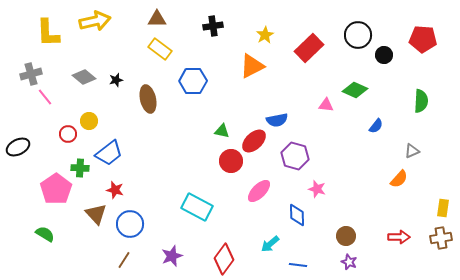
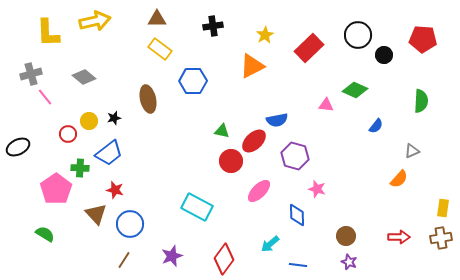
black star at (116, 80): moved 2 px left, 38 px down
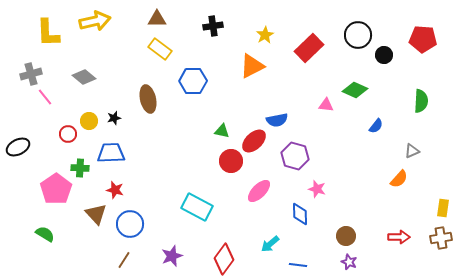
blue trapezoid at (109, 153): moved 2 px right; rotated 144 degrees counterclockwise
blue diamond at (297, 215): moved 3 px right, 1 px up
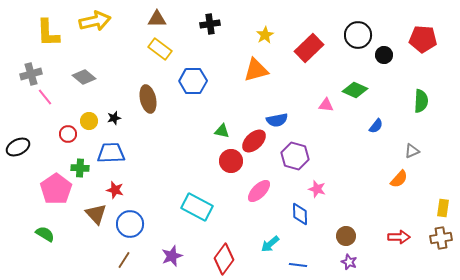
black cross at (213, 26): moved 3 px left, 2 px up
orange triangle at (252, 66): moved 4 px right, 4 px down; rotated 12 degrees clockwise
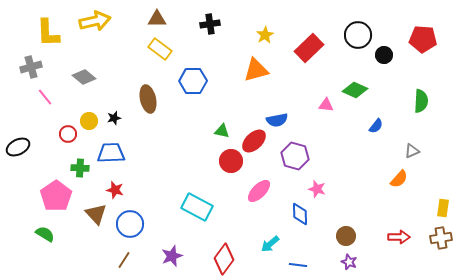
gray cross at (31, 74): moved 7 px up
pink pentagon at (56, 189): moved 7 px down
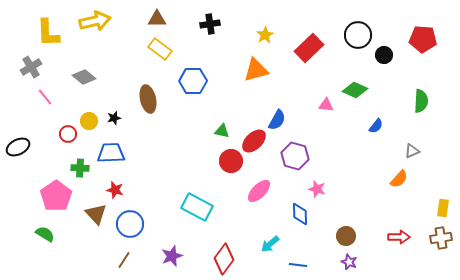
gray cross at (31, 67): rotated 15 degrees counterclockwise
blue semicircle at (277, 120): rotated 50 degrees counterclockwise
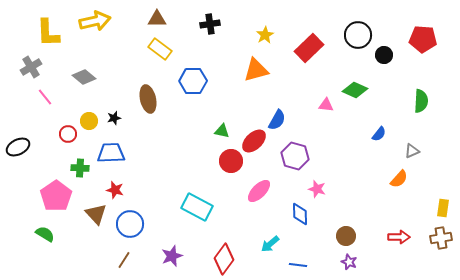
blue semicircle at (376, 126): moved 3 px right, 8 px down
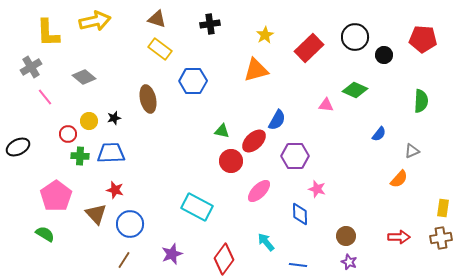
brown triangle at (157, 19): rotated 18 degrees clockwise
black circle at (358, 35): moved 3 px left, 2 px down
purple hexagon at (295, 156): rotated 16 degrees counterclockwise
green cross at (80, 168): moved 12 px up
cyan arrow at (270, 244): moved 4 px left, 2 px up; rotated 90 degrees clockwise
purple star at (172, 256): moved 2 px up
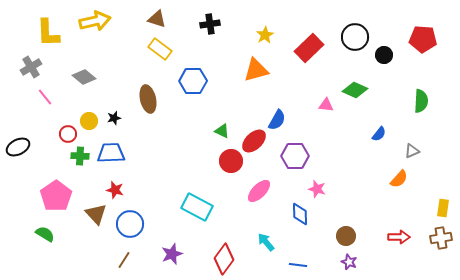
green triangle at (222, 131): rotated 14 degrees clockwise
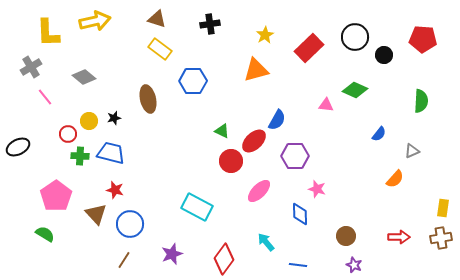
blue trapezoid at (111, 153): rotated 16 degrees clockwise
orange semicircle at (399, 179): moved 4 px left
purple star at (349, 262): moved 5 px right, 3 px down
